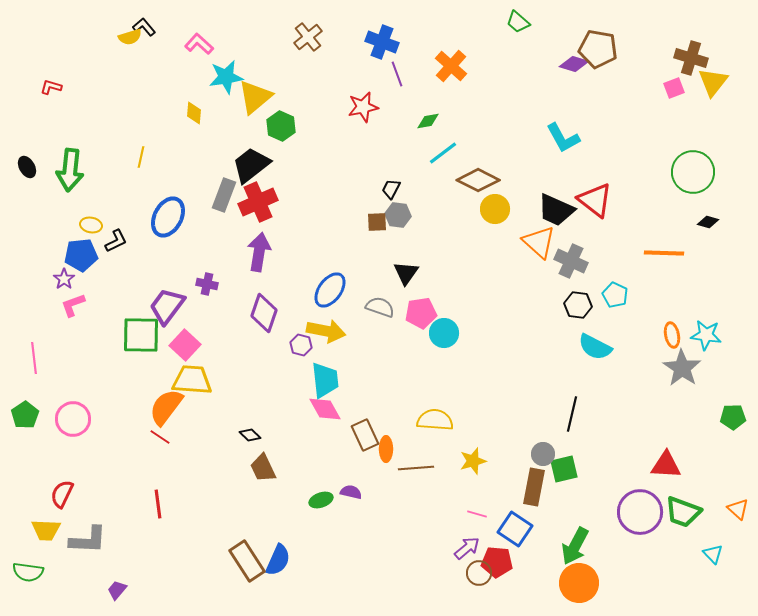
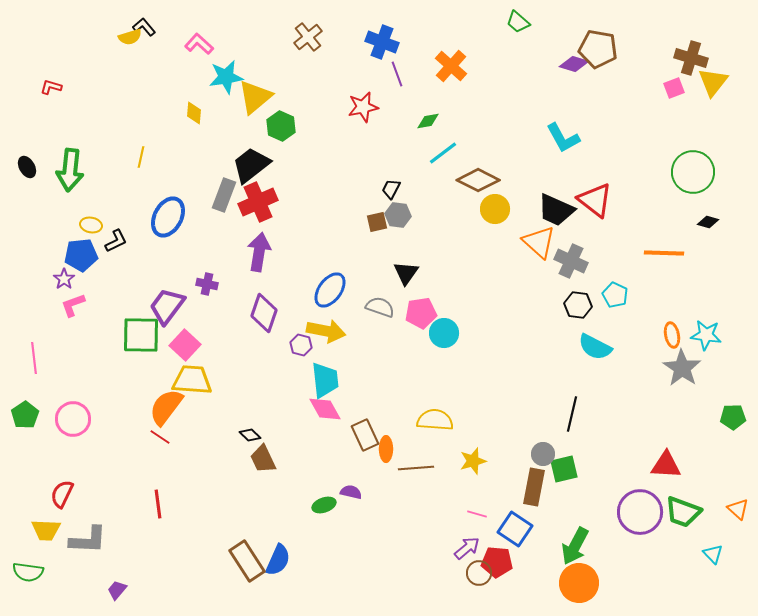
brown square at (377, 222): rotated 10 degrees counterclockwise
brown trapezoid at (263, 468): moved 9 px up
green ellipse at (321, 500): moved 3 px right, 5 px down
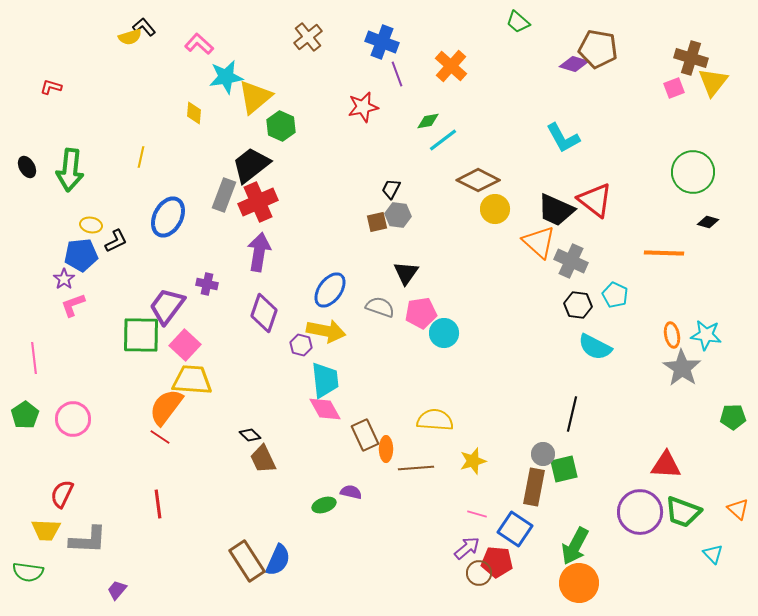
cyan line at (443, 153): moved 13 px up
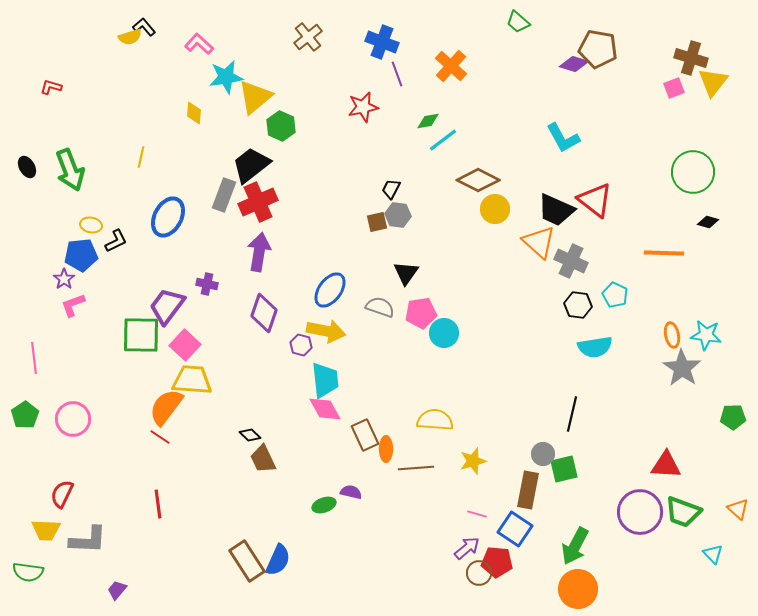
green arrow at (70, 170): rotated 27 degrees counterclockwise
cyan semicircle at (595, 347): rotated 36 degrees counterclockwise
brown rectangle at (534, 487): moved 6 px left, 3 px down
orange circle at (579, 583): moved 1 px left, 6 px down
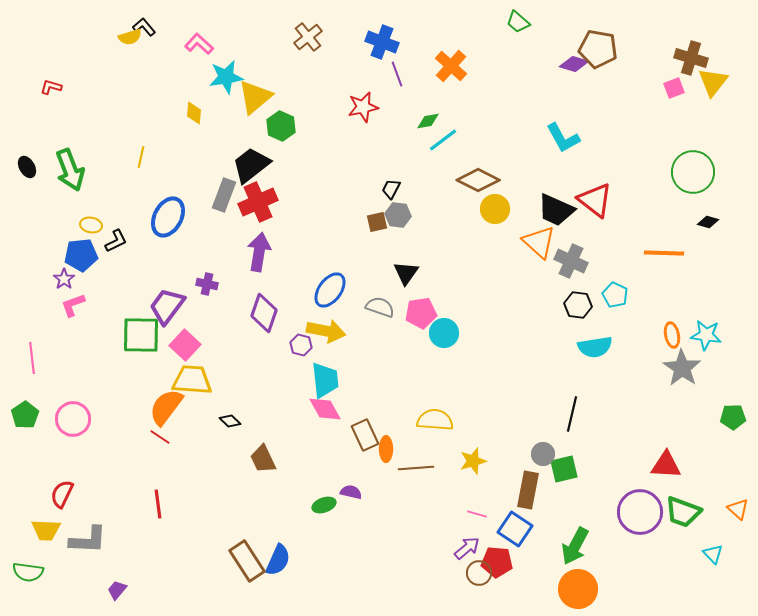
pink line at (34, 358): moved 2 px left
black diamond at (250, 435): moved 20 px left, 14 px up
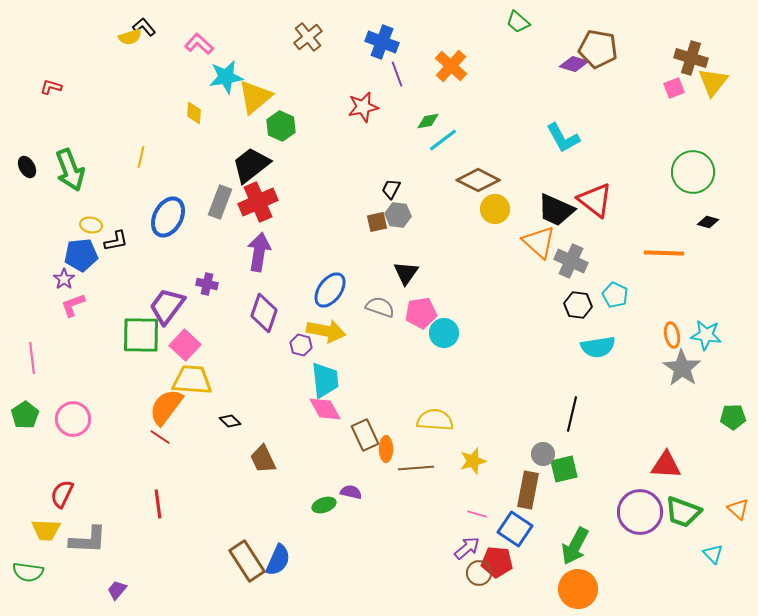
gray rectangle at (224, 195): moved 4 px left, 7 px down
black L-shape at (116, 241): rotated 15 degrees clockwise
cyan semicircle at (595, 347): moved 3 px right
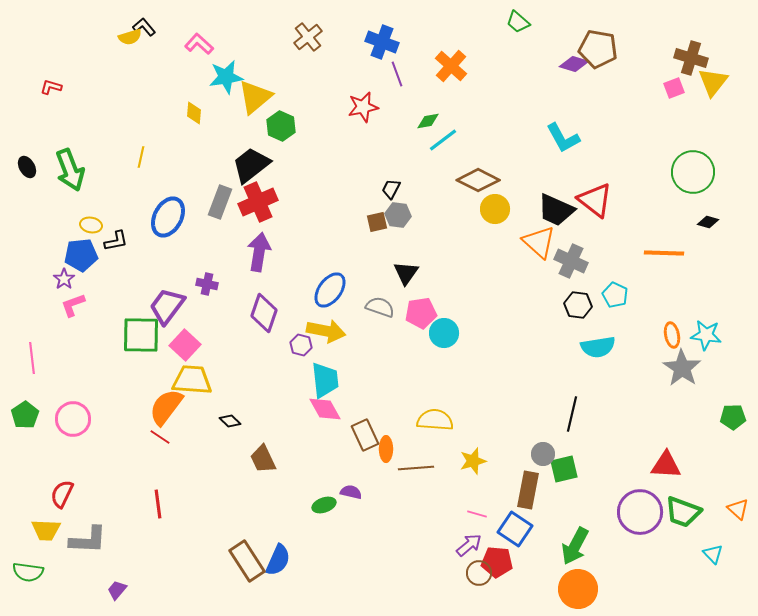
purple arrow at (467, 548): moved 2 px right, 3 px up
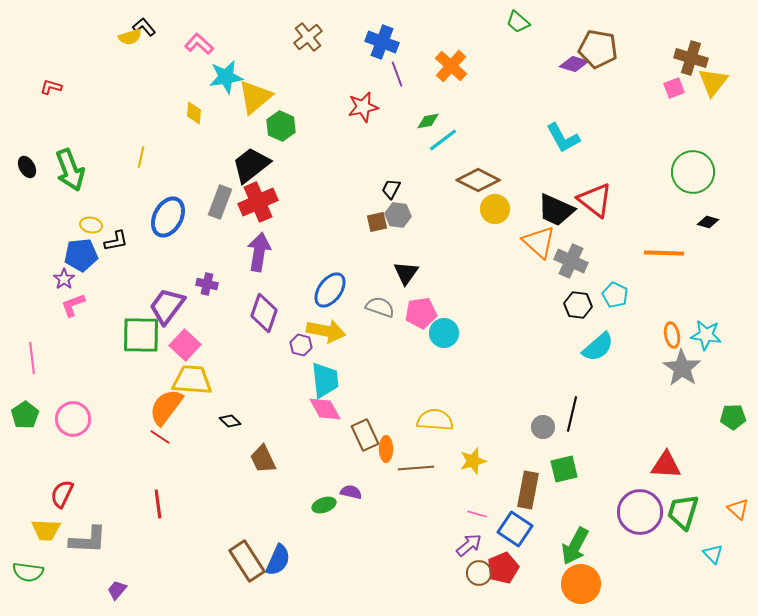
cyan semicircle at (598, 347): rotated 32 degrees counterclockwise
gray circle at (543, 454): moved 27 px up
green trapezoid at (683, 512): rotated 87 degrees clockwise
red pentagon at (497, 562): moved 6 px right, 6 px down; rotated 28 degrees counterclockwise
orange circle at (578, 589): moved 3 px right, 5 px up
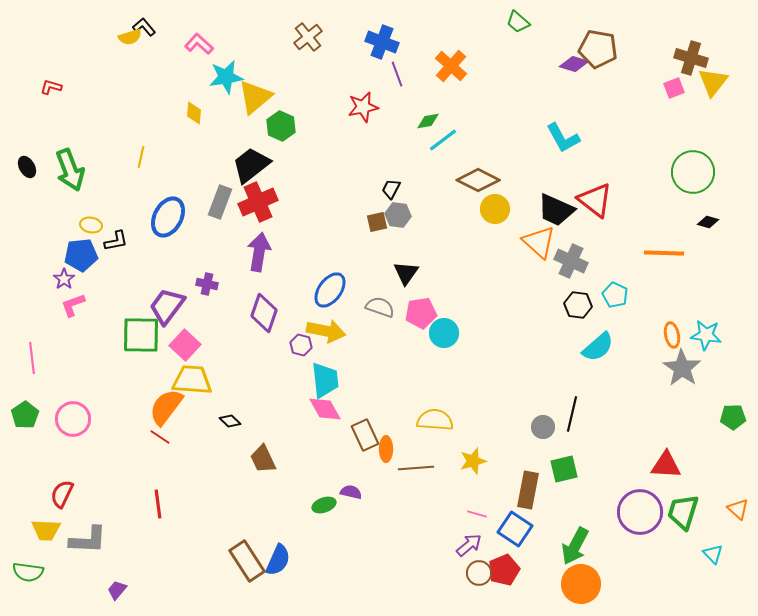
red pentagon at (503, 568): moved 1 px right, 2 px down
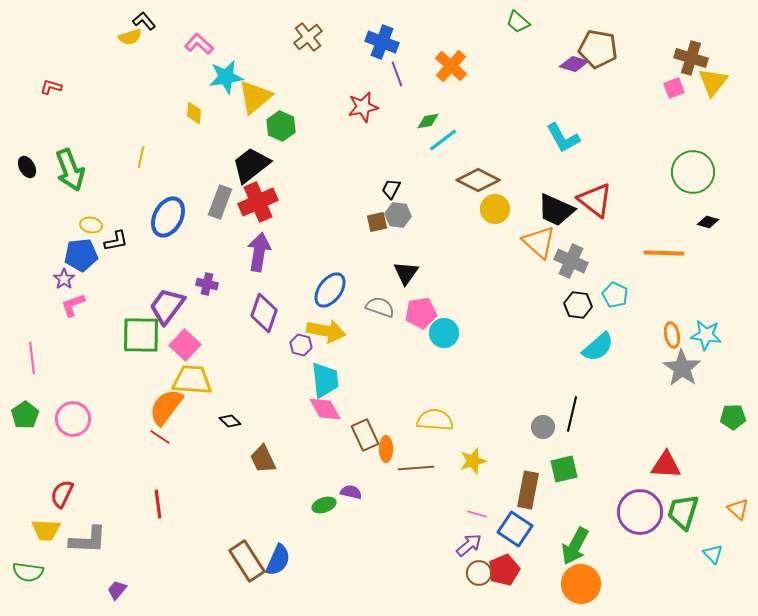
black L-shape at (144, 27): moved 6 px up
